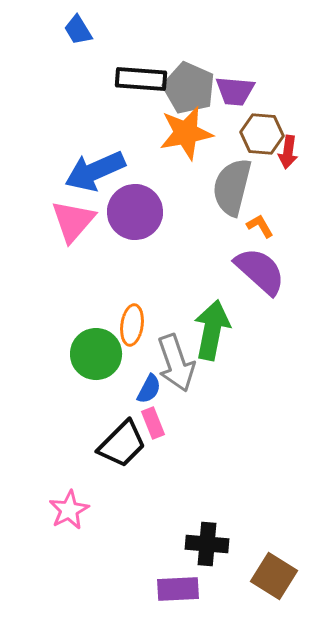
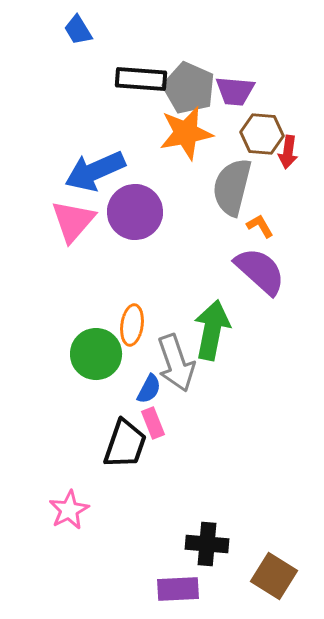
black trapezoid: moved 3 px right; rotated 26 degrees counterclockwise
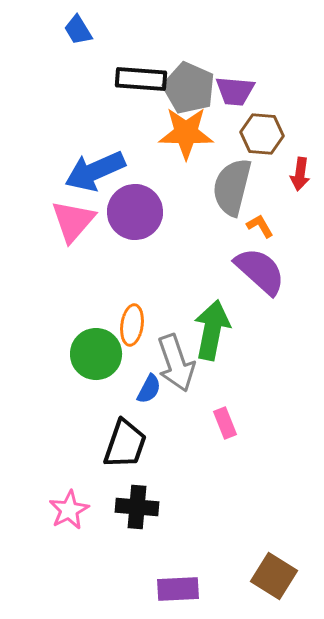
orange star: rotated 12 degrees clockwise
red arrow: moved 12 px right, 22 px down
pink rectangle: moved 72 px right
black cross: moved 70 px left, 37 px up
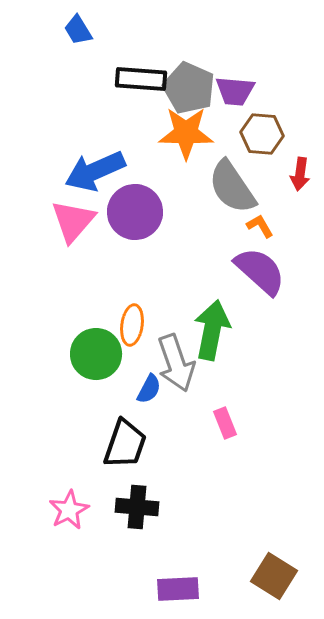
gray semicircle: rotated 48 degrees counterclockwise
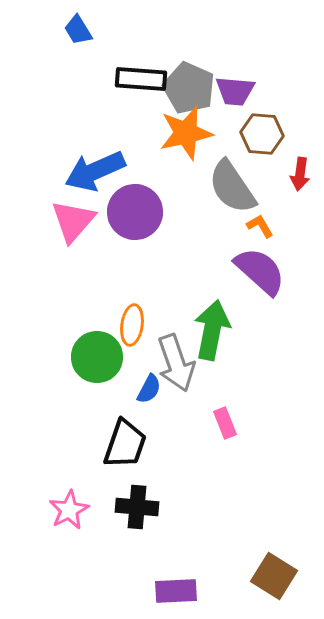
orange star: rotated 14 degrees counterclockwise
green circle: moved 1 px right, 3 px down
purple rectangle: moved 2 px left, 2 px down
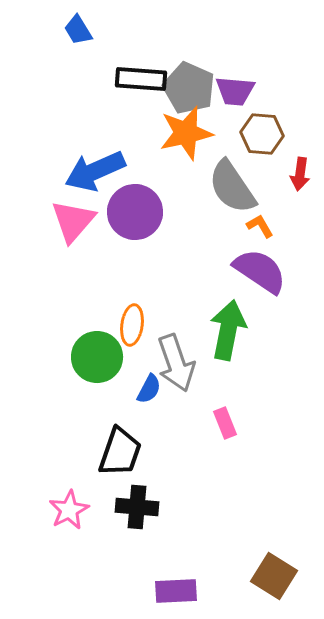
purple semicircle: rotated 8 degrees counterclockwise
green arrow: moved 16 px right
black trapezoid: moved 5 px left, 8 px down
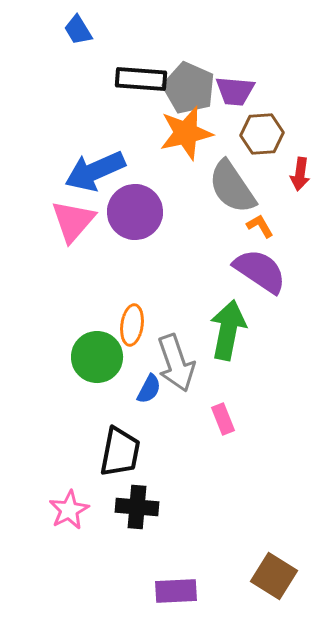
brown hexagon: rotated 9 degrees counterclockwise
pink rectangle: moved 2 px left, 4 px up
black trapezoid: rotated 8 degrees counterclockwise
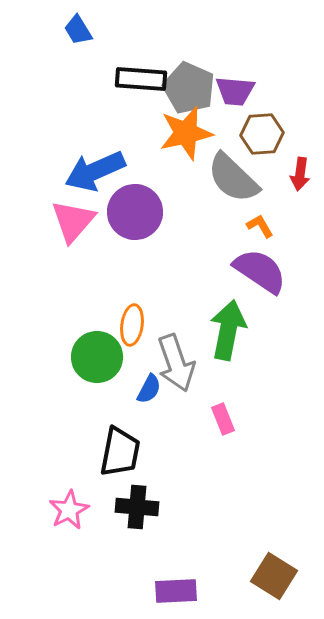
gray semicircle: moved 1 px right, 9 px up; rotated 12 degrees counterclockwise
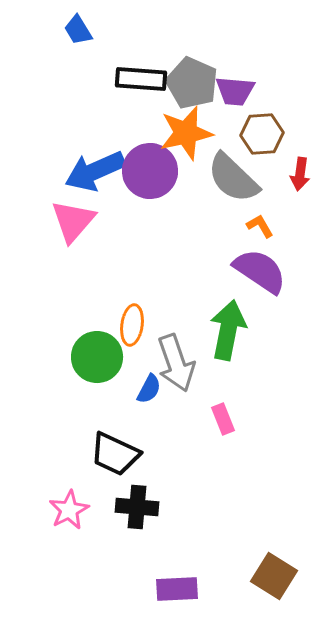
gray pentagon: moved 3 px right, 5 px up
purple circle: moved 15 px right, 41 px up
black trapezoid: moved 5 px left, 2 px down; rotated 104 degrees clockwise
purple rectangle: moved 1 px right, 2 px up
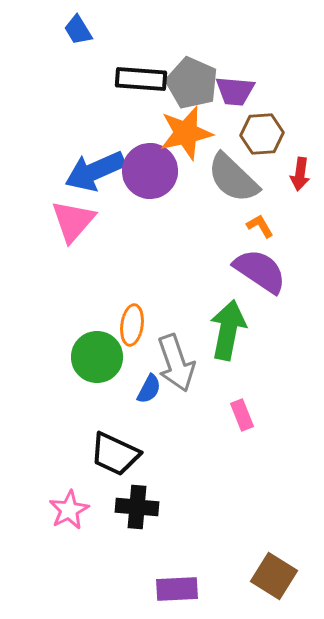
pink rectangle: moved 19 px right, 4 px up
